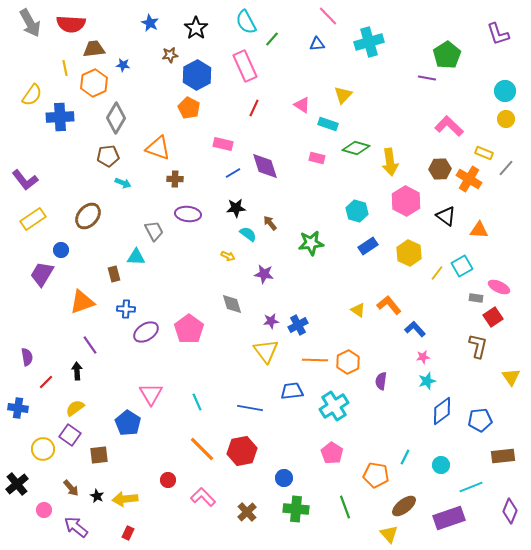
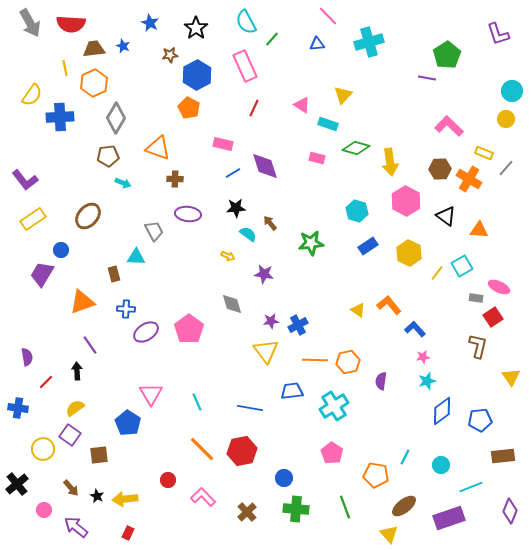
blue star at (123, 65): moved 19 px up; rotated 16 degrees clockwise
cyan circle at (505, 91): moved 7 px right
orange hexagon at (348, 362): rotated 15 degrees clockwise
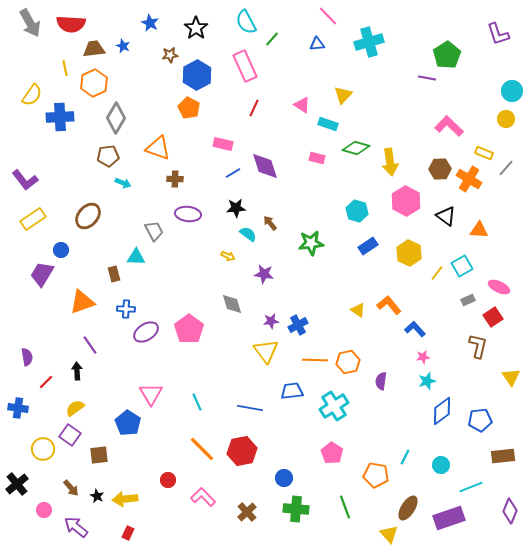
gray rectangle at (476, 298): moved 8 px left, 2 px down; rotated 32 degrees counterclockwise
brown ellipse at (404, 506): moved 4 px right, 2 px down; rotated 20 degrees counterclockwise
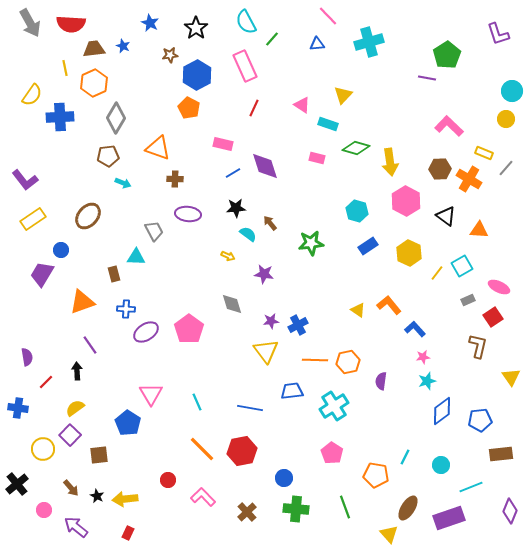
purple square at (70, 435): rotated 10 degrees clockwise
brown rectangle at (503, 456): moved 2 px left, 2 px up
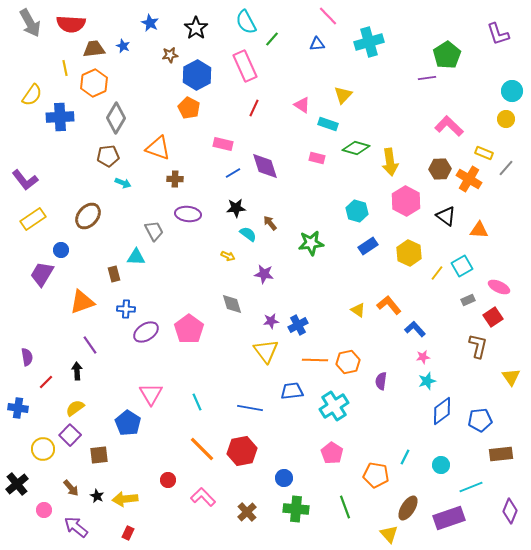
purple line at (427, 78): rotated 18 degrees counterclockwise
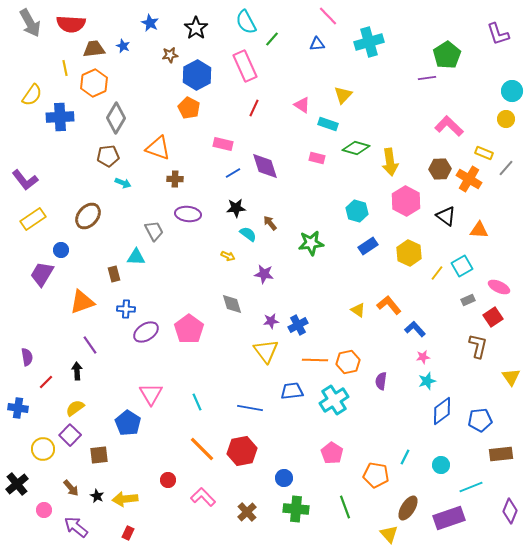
cyan cross at (334, 406): moved 6 px up
